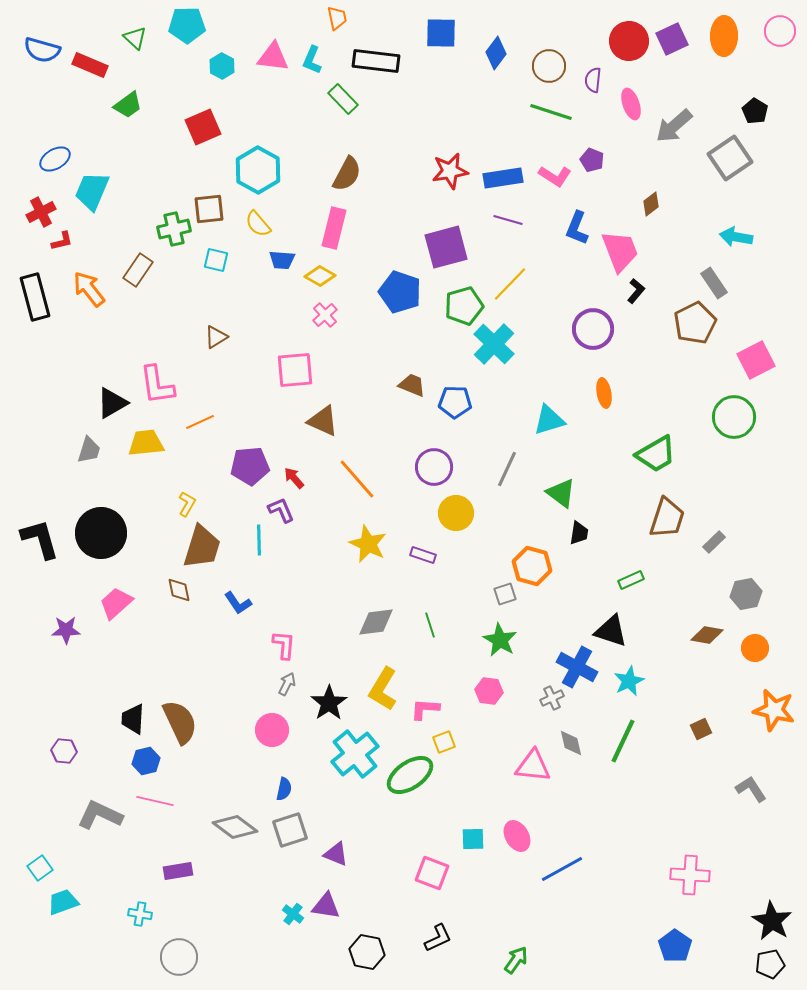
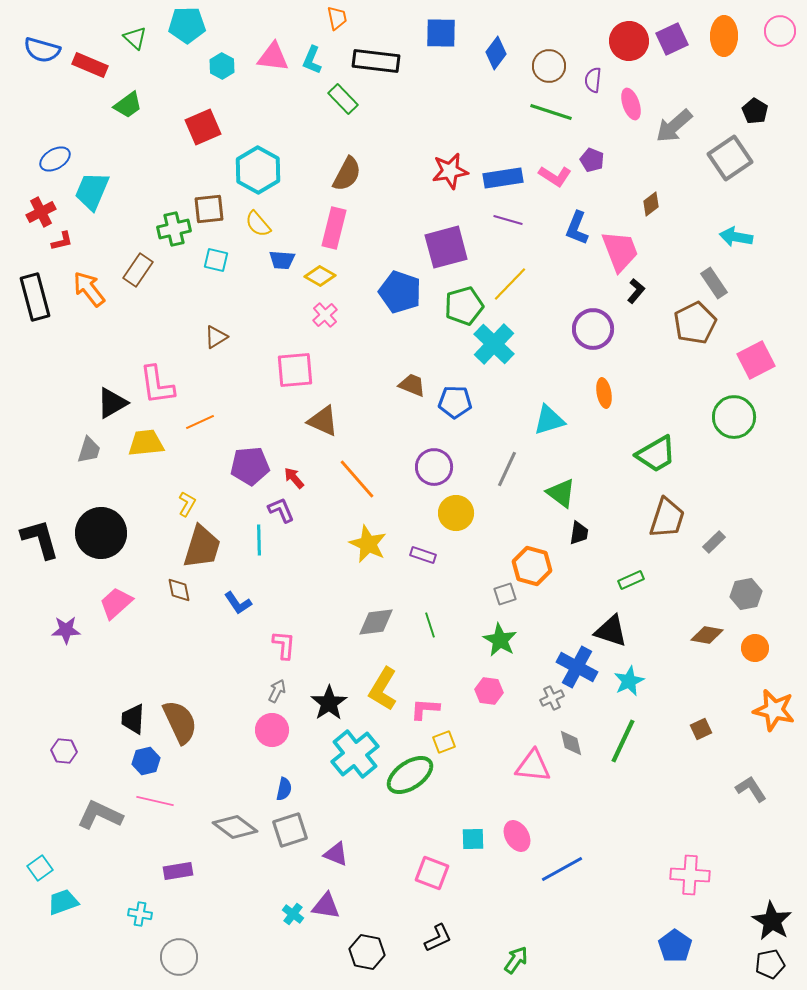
gray arrow at (287, 684): moved 10 px left, 7 px down
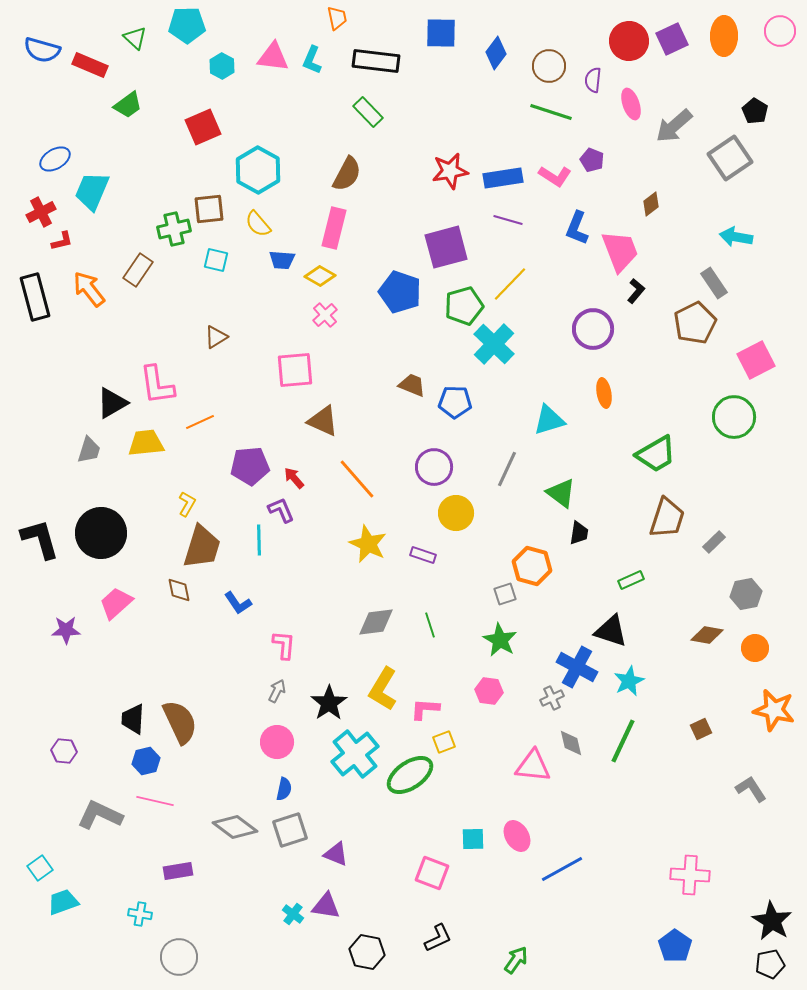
green rectangle at (343, 99): moved 25 px right, 13 px down
pink circle at (272, 730): moved 5 px right, 12 px down
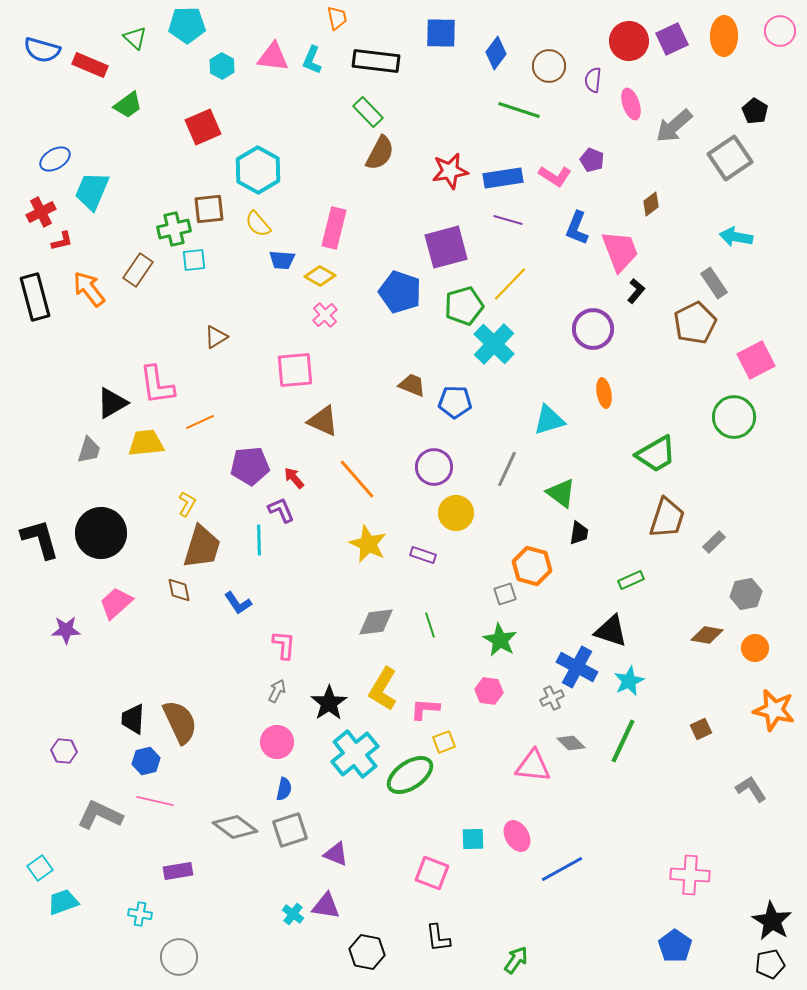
green line at (551, 112): moved 32 px left, 2 px up
brown semicircle at (347, 174): moved 33 px right, 21 px up
cyan square at (216, 260): moved 22 px left; rotated 20 degrees counterclockwise
gray diamond at (571, 743): rotated 32 degrees counterclockwise
black L-shape at (438, 938): rotated 108 degrees clockwise
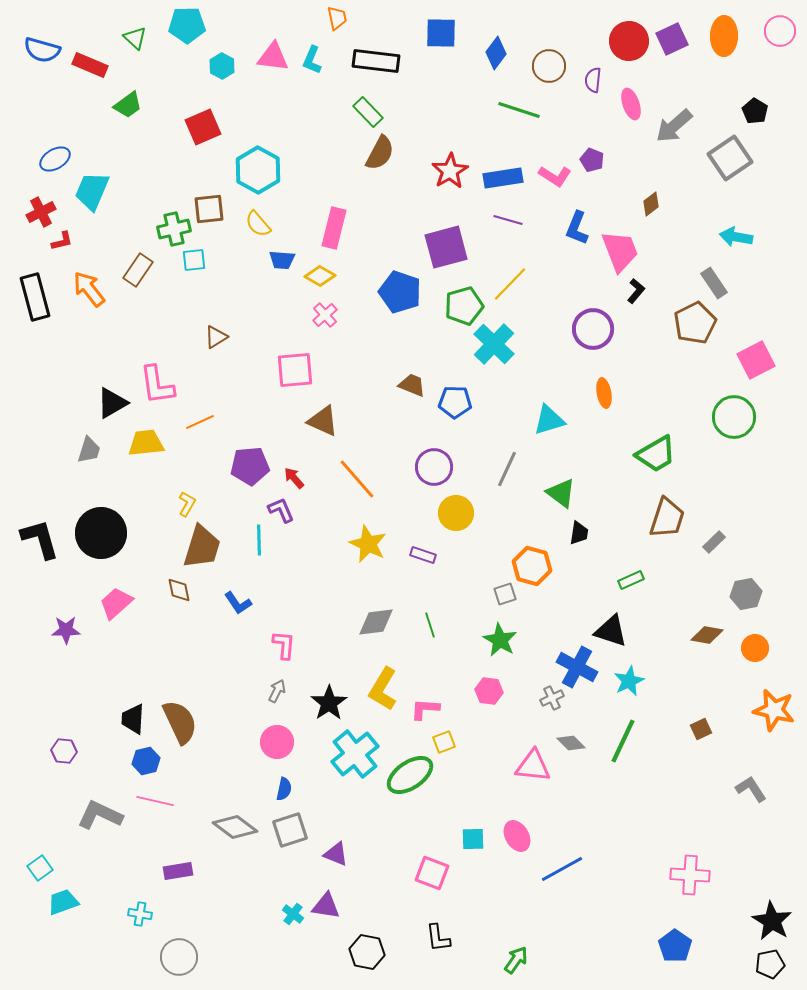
red star at (450, 171): rotated 21 degrees counterclockwise
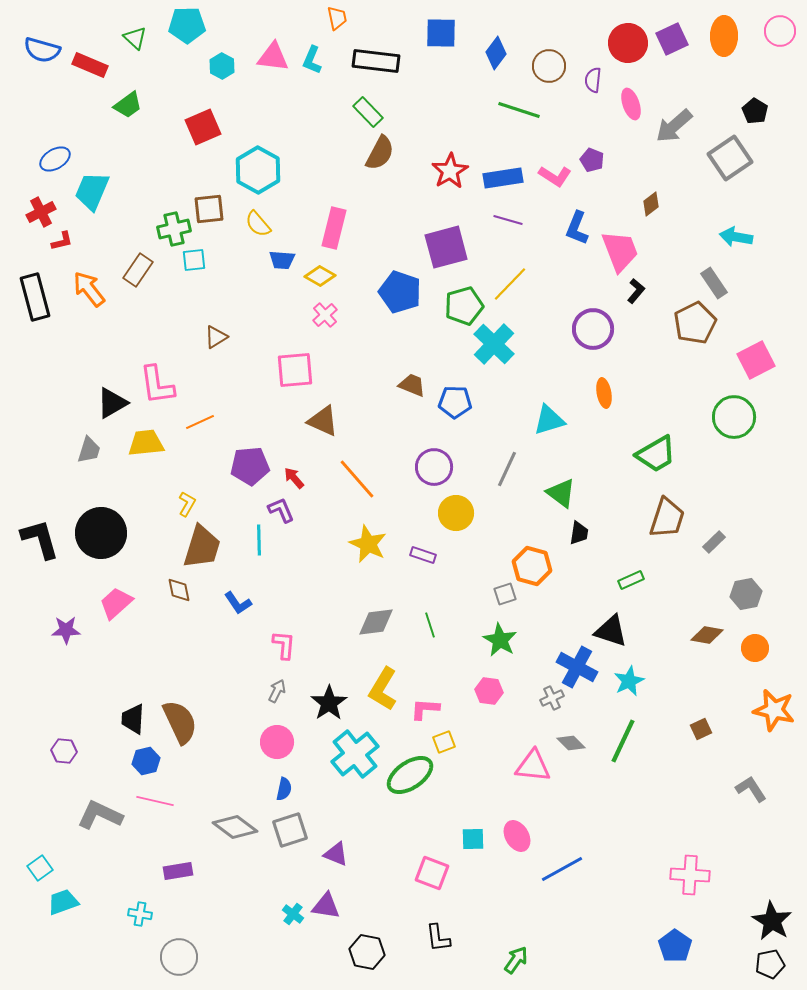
red circle at (629, 41): moved 1 px left, 2 px down
